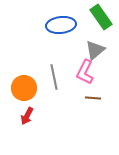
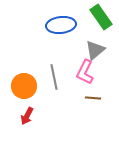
orange circle: moved 2 px up
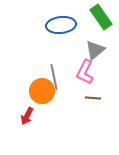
orange circle: moved 18 px right, 5 px down
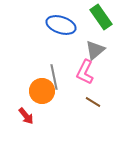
blue ellipse: rotated 24 degrees clockwise
brown line: moved 4 px down; rotated 28 degrees clockwise
red arrow: moved 1 px left; rotated 66 degrees counterclockwise
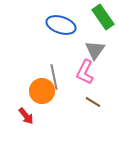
green rectangle: moved 2 px right
gray triangle: rotated 15 degrees counterclockwise
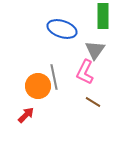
green rectangle: moved 1 px up; rotated 35 degrees clockwise
blue ellipse: moved 1 px right, 4 px down
orange circle: moved 4 px left, 5 px up
red arrow: moved 1 px up; rotated 96 degrees counterclockwise
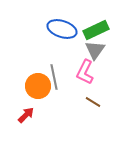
green rectangle: moved 7 px left, 14 px down; rotated 65 degrees clockwise
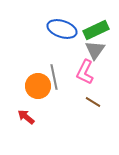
red arrow: moved 2 px down; rotated 96 degrees counterclockwise
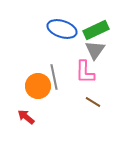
pink L-shape: rotated 25 degrees counterclockwise
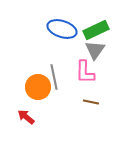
orange circle: moved 1 px down
brown line: moved 2 px left; rotated 21 degrees counterclockwise
